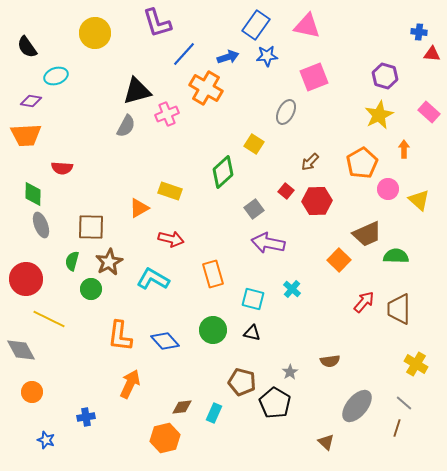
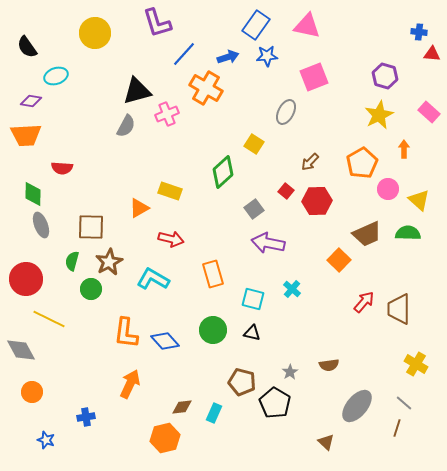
green semicircle at (396, 256): moved 12 px right, 23 px up
orange L-shape at (120, 336): moved 6 px right, 3 px up
brown semicircle at (330, 361): moved 1 px left, 4 px down
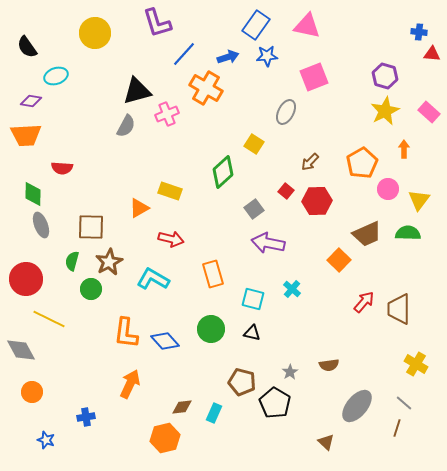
yellow star at (379, 115): moved 6 px right, 4 px up
yellow triangle at (419, 200): rotated 25 degrees clockwise
green circle at (213, 330): moved 2 px left, 1 px up
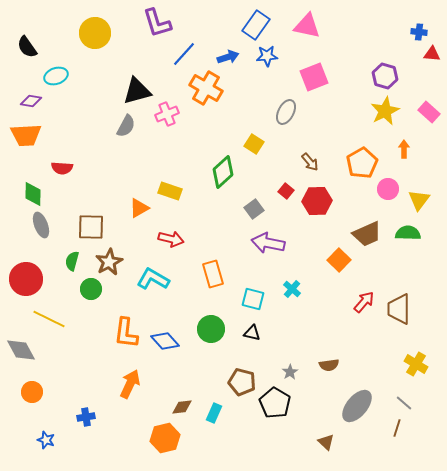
brown arrow at (310, 162): rotated 84 degrees counterclockwise
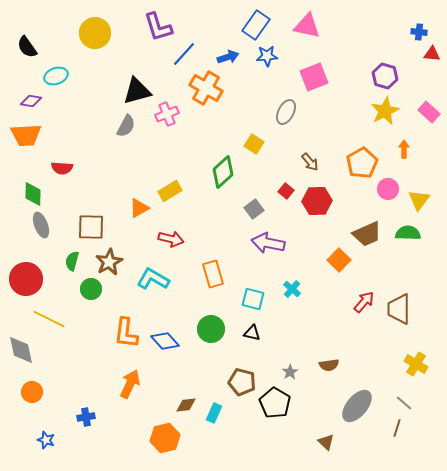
purple L-shape at (157, 23): moved 1 px right, 4 px down
yellow rectangle at (170, 191): rotated 50 degrees counterclockwise
gray diamond at (21, 350): rotated 16 degrees clockwise
brown diamond at (182, 407): moved 4 px right, 2 px up
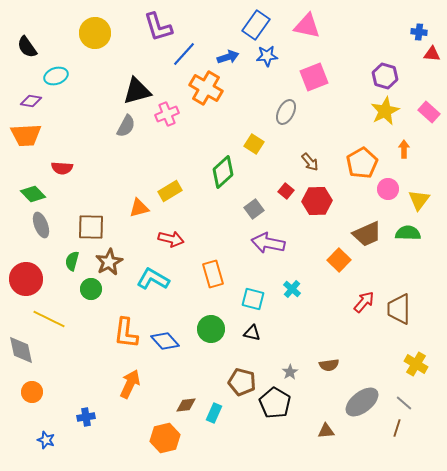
green diamond at (33, 194): rotated 45 degrees counterclockwise
orange triangle at (139, 208): rotated 15 degrees clockwise
gray ellipse at (357, 406): moved 5 px right, 4 px up; rotated 12 degrees clockwise
brown triangle at (326, 442): moved 11 px up; rotated 48 degrees counterclockwise
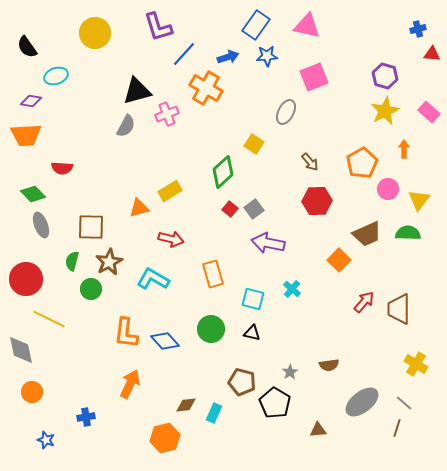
blue cross at (419, 32): moved 1 px left, 3 px up; rotated 21 degrees counterclockwise
red square at (286, 191): moved 56 px left, 18 px down
brown triangle at (326, 431): moved 8 px left, 1 px up
